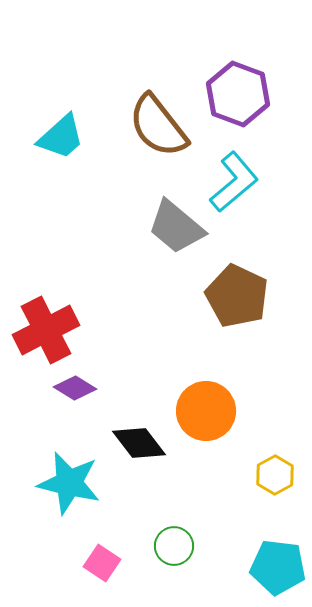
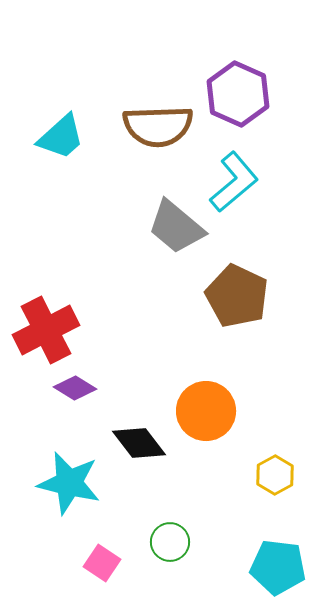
purple hexagon: rotated 4 degrees clockwise
brown semicircle: rotated 54 degrees counterclockwise
green circle: moved 4 px left, 4 px up
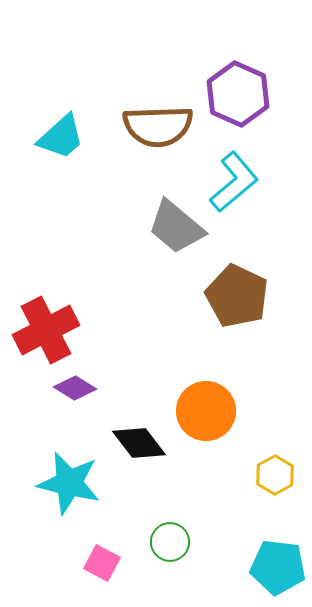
pink square: rotated 6 degrees counterclockwise
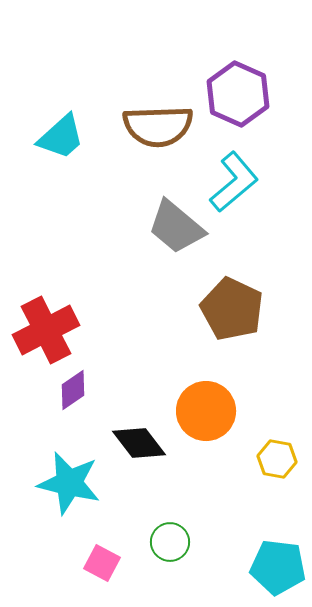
brown pentagon: moved 5 px left, 13 px down
purple diamond: moved 2 px left, 2 px down; rotated 66 degrees counterclockwise
yellow hexagon: moved 2 px right, 16 px up; rotated 21 degrees counterclockwise
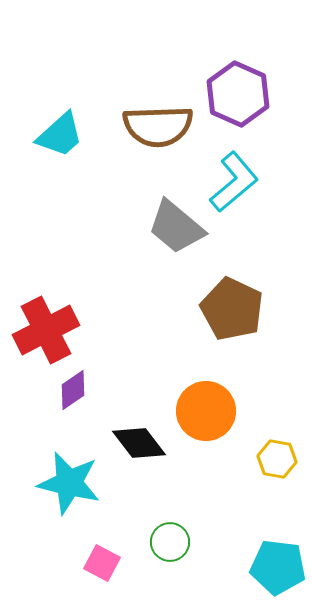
cyan trapezoid: moved 1 px left, 2 px up
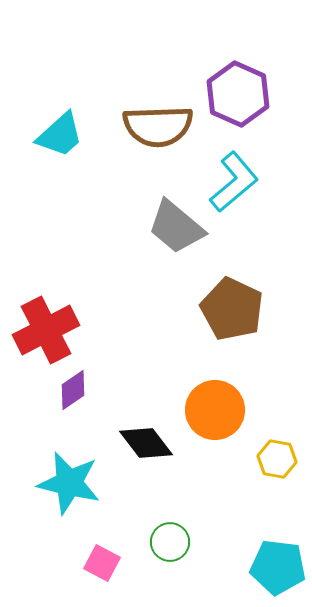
orange circle: moved 9 px right, 1 px up
black diamond: moved 7 px right
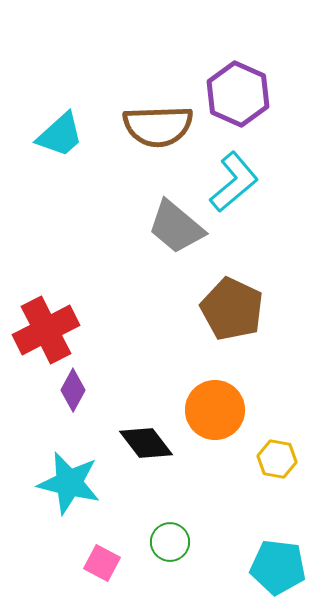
purple diamond: rotated 27 degrees counterclockwise
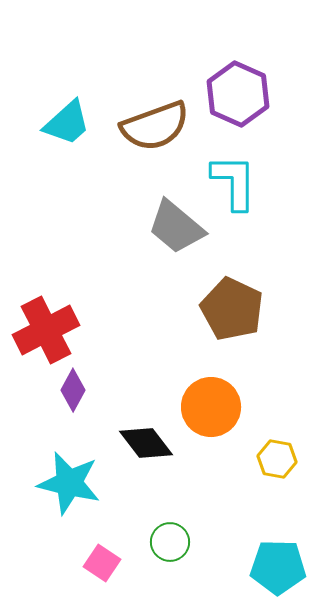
brown semicircle: moved 3 px left; rotated 18 degrees counterclockwise
cyan trapezoid: moved 7 px right, 12 px up
cyan L-shape: rotated 50 degrees counterclockwise
orange circle: moved 4 px left, 3 px up
pink square: rotated 6 degrees clockwise
cyan pentagon: rotated 6 degrees counterclockwise
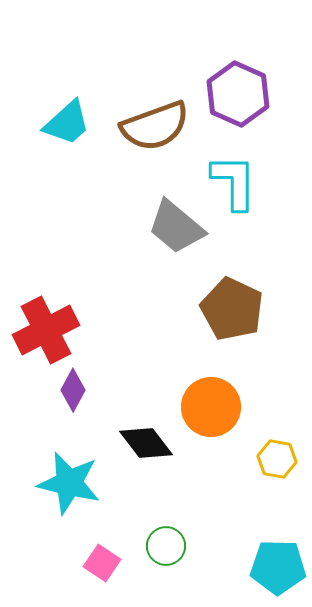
green circle: moved 4 px left, 4 px down
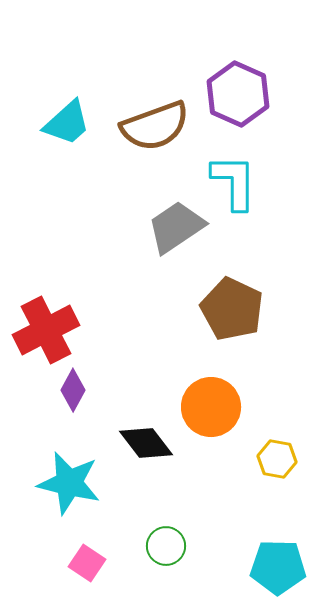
gray trapezoid: rotated 106 degrees clockwise
pink square: moved 15 px left
